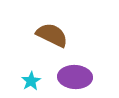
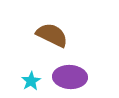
purple ellipse: moved 5 px left
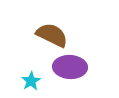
purple ellipse: moved 10 px up
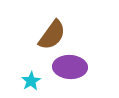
brown semicircle: rotated 100 degrees clockwise
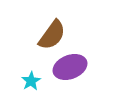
purple ellipse: rotated 24 degrees counterclockwise
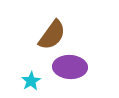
purple ellipse: rotated 24 degrees clockwise
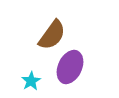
purple ellipse: rotated 68 degrees counterclockwise
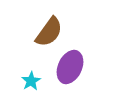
brown semicircle: moved 3 px left, 3 px up
